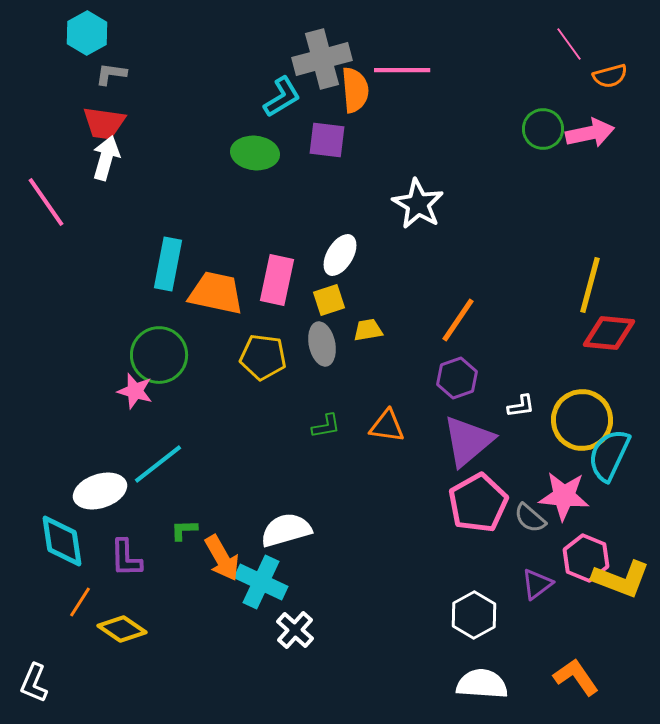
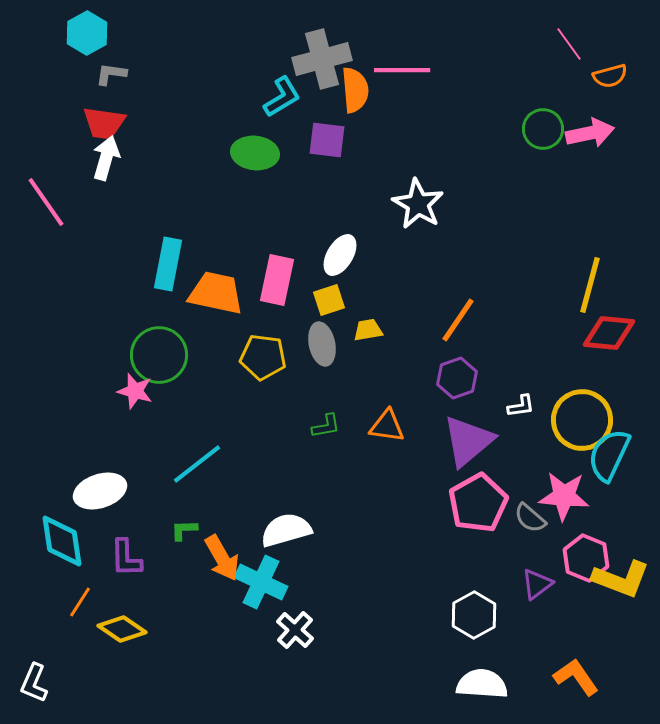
cyan line at (158, 464): moved 39 px right
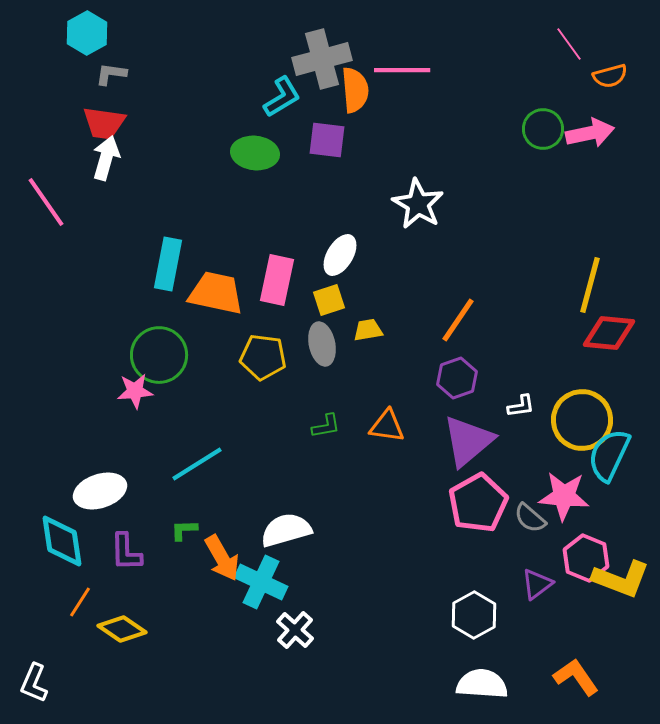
pink star at (135, 391): rotated 21 degrees counterclockwise
cyan line at (197, 464): rotated 6 degrees clockwise
purple L-shape at (126, 558): moved 6 px up
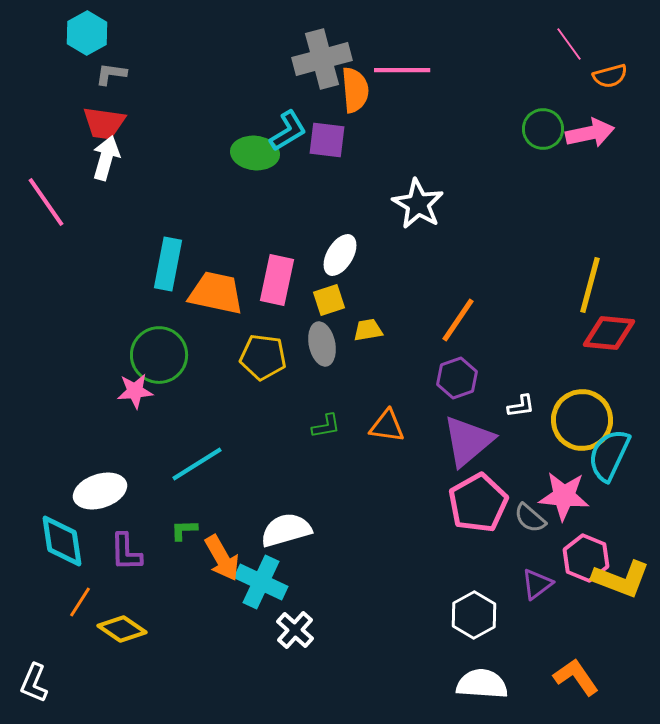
cyan L-shape at (282, 97): moved 6 px right, 34 px down
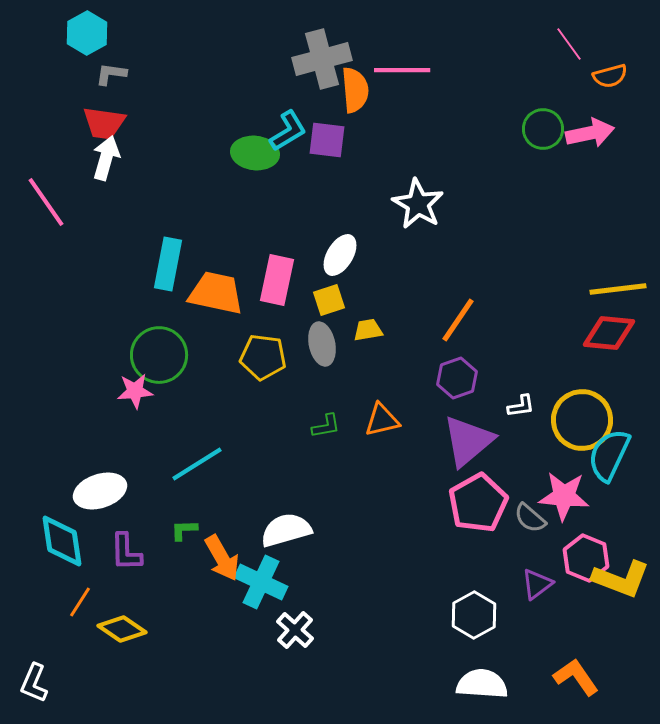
yellow line at (590, 285): moved 28 px right, 4 px down; rotated 68 degrees clockwise
orange triangle at (387, 426): moved 5 px left, 6 px up; rotated 21 degrees counterclockwise
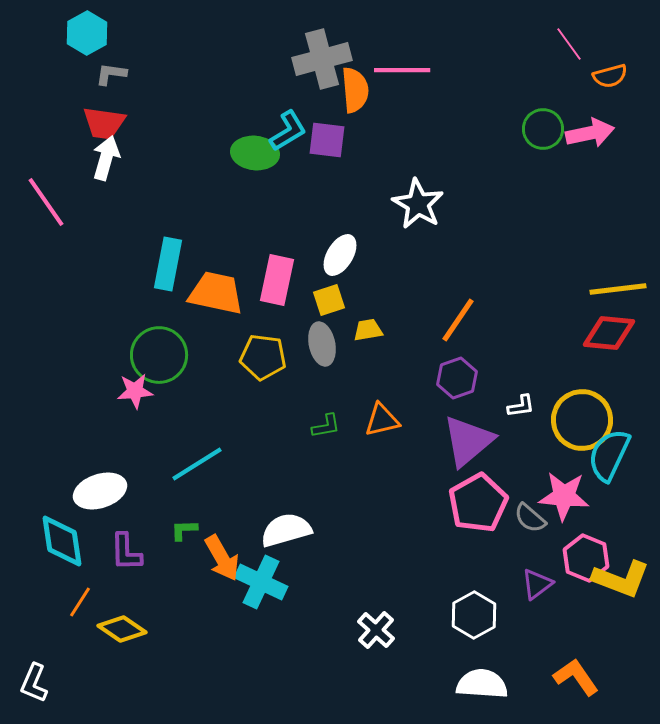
white cross at (295, 630): moved 81 px right
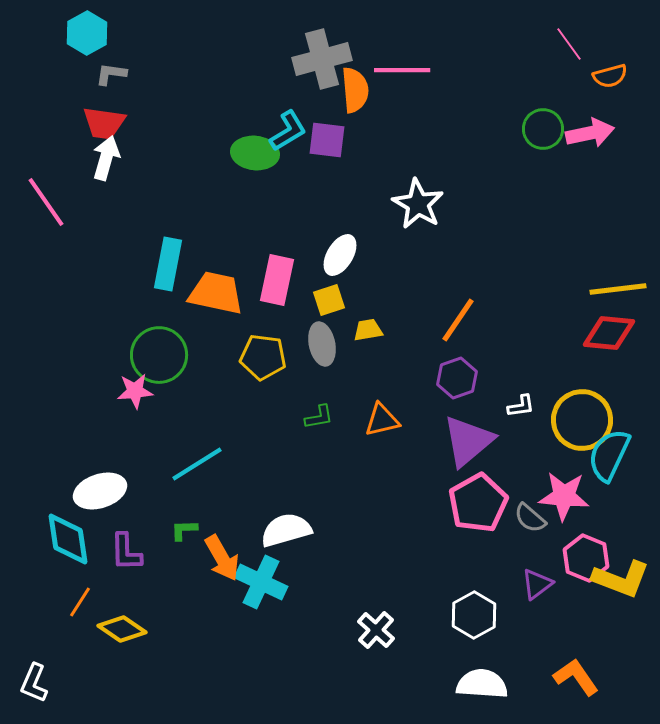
green L-shape at (326, 426): moved 7 px left, 9 px up
cyan diamond at (62, 541): moved 6 px right, 2 px up
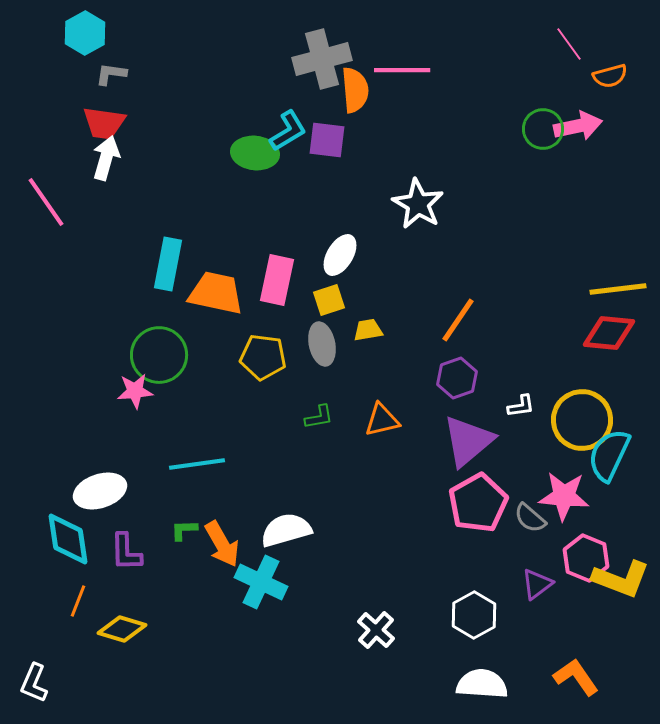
cyan hexagon at (87, 33): moved 2 px left
pink arrow at (590, 133): moved 12 px left, 7 px up
cyan line at (197, 464): rotated 24 degrees clockwise
orange arrow at (222, 558): moved 14 px up
orange line at (80, 602): moved 2 px left, 1 px up; rotated 12 degrees counterclockwise
yellow diamond at (122, 629): rotated 18 degrees counterclockwise
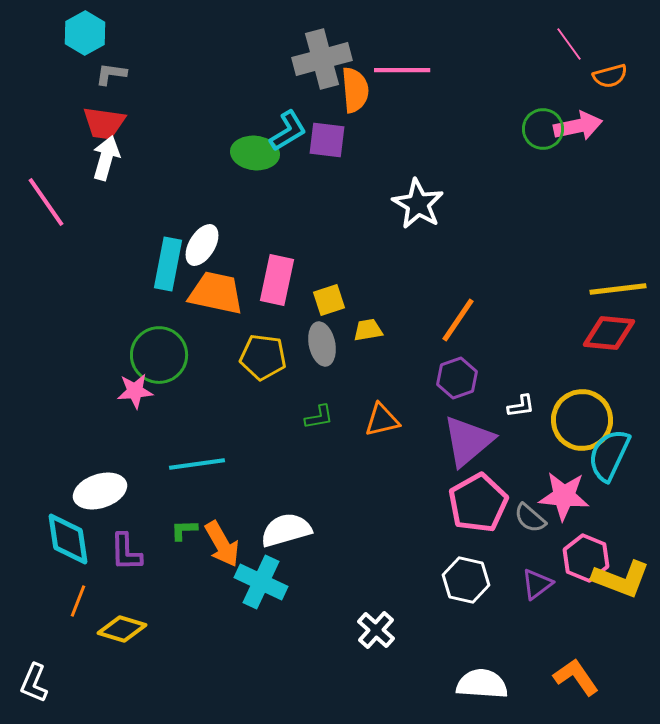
white ellipse at (340, 255): moved 138 px left, 10 px up
white hexagon at (474, 615): moved 8 px left, 35 px up; rotated 18 degrees counterclockwise
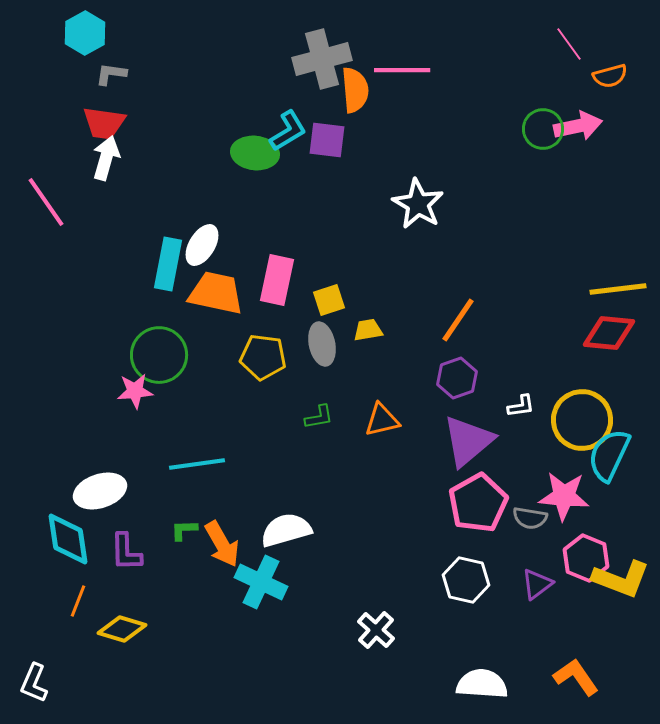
gray semicircle at (530, 518): rotated 32 degrees counterclockwise
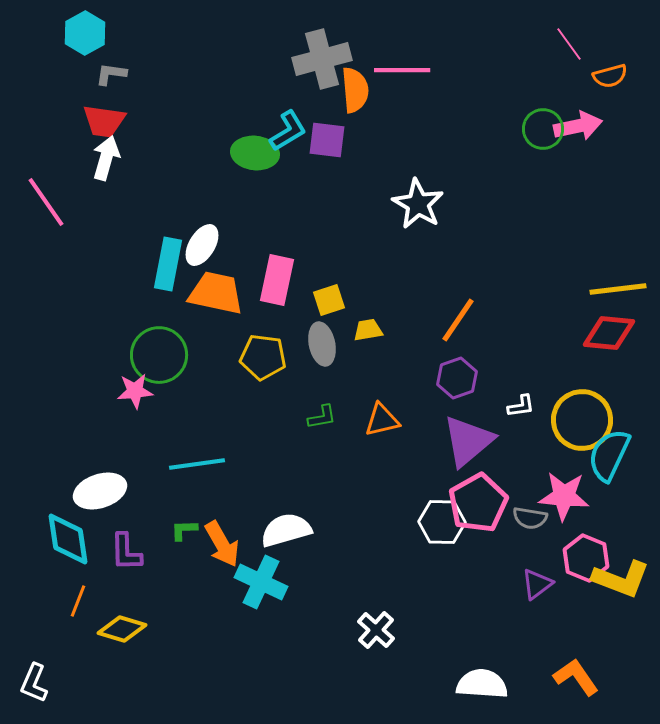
red trapezoid at (104, 123): moved 2 px up
green L-shape at (319, 417): moved 3 px right
white hexagon at (466, 580): moved 24 px left, 58 px up; rotated 12 degrees counterclockwise
